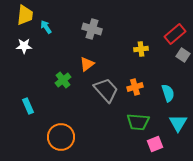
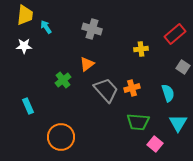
gray square: moved 12 px down
orange cross: moved 3 px left, 1 px down
pink square: rotated 28 degrees counterclockwise
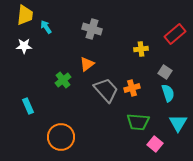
gray square: moved 18 px left, 5 px down
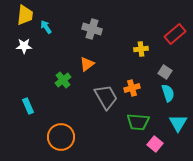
gray trapezoid: moved 7 px down; rotated 12 degrees clockwise
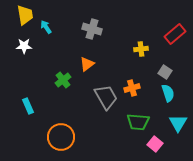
yellow trapezoid: rotated 15 degrees counterclockwise
